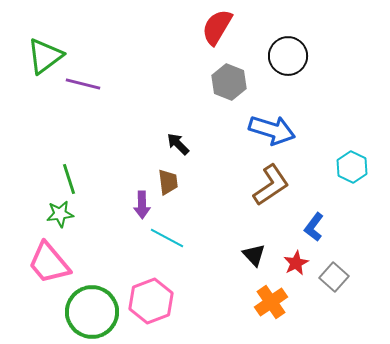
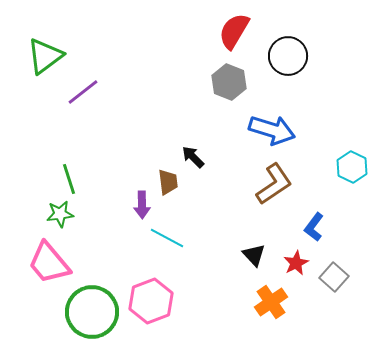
red semicircle: moved 17 px right, 4 px down
purple line: moved 8 px down; rotated 52 degrees counterclockwise
black arrow: moved 15 px right, 13 px down
brown L-shape: moved 3 px right, 1 px up
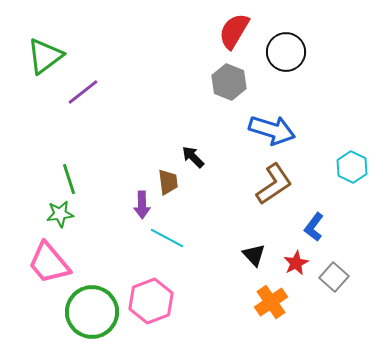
black circle: moved 2 px left, 4 px up
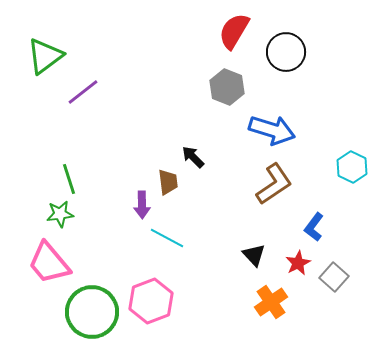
gray hexagon: moved 2 px left, 5 px down
red star: moved 2 px right
